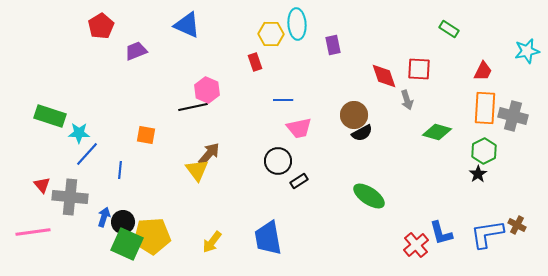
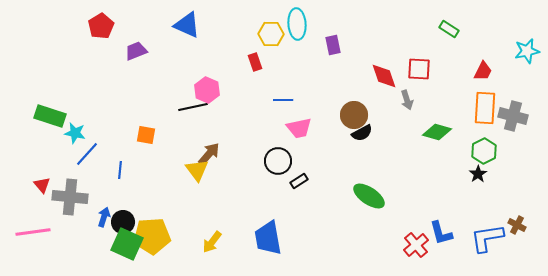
cyan star at (79, 133): moved 4 px left; rotated 10 degrees clockwise
blue L-shape at (487, 234): moved 4 px down
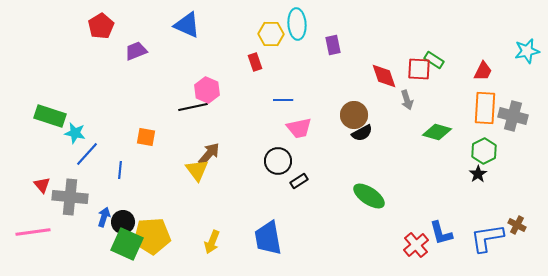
green rectangle at (449, 29): moved 15 px left, 31 px down
orange square at (146, 135): moved 2 px down
yellow arrow at (212, 242): rotated 15 degrees counterclockwise
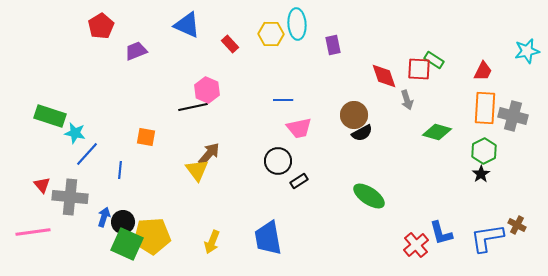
red rectangle at (255, 62): moved 25 px left, 18 px up; rotated 24 degrees counterclockwise
black star at (478, 174): moved 3 px right
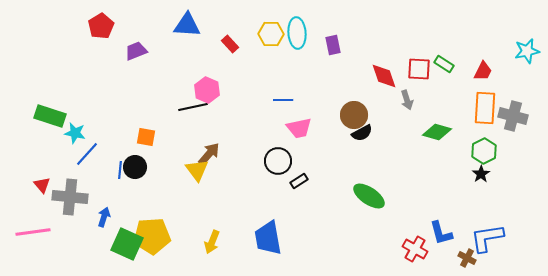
cyan ellipse at (297, 24): moved 9 px down
blue triangle at (187, 25): rotated 20 degrees counterclockwise
green rectangle at (434, 60): moved 10 px right, 4 px down
black circle at (123, 222): moved 12 px right, 55 px up
brown cross at (517, 225): moved 50 px left, 33 px down
red cross at (416, 245): moved 1 px left, 4 px down; rotated 20 degrees counterclockwise
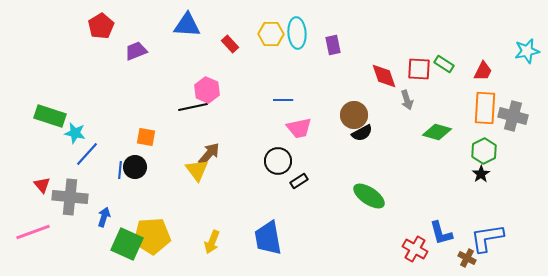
pink line at (33, 232): rotated 12 degrees counterclockwise
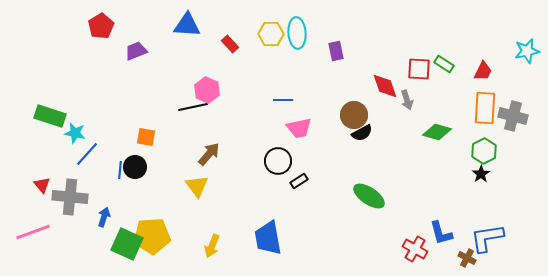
purple rectangle at (333, 45): moved 3 px right, 6 px down
red diamond at (384, 76): moved 1 px right, 10 px down
yellow triangle at (197, 170): moved 16 px down
yellow arrow at (212, 242): moved 4 px down
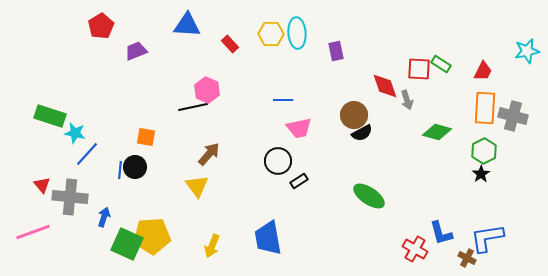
green rectangle at (444, 64): moved 3 px left
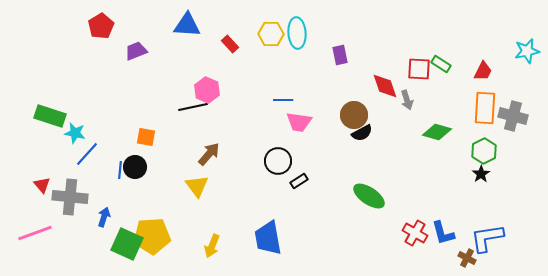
purple rectangle at (336, 51): moved 4 px right, 4 px down
pink trapezoid at (299, 128): moved 6 px up; rotated 20 degrees clockwise
pink line at (33, 232): moved 2 px right, 1 px down
blue L-shape at (441, 233): moved 2 px right
red cross at (415, 249): moved 16 px up
